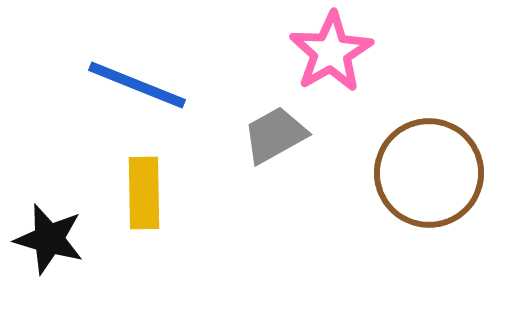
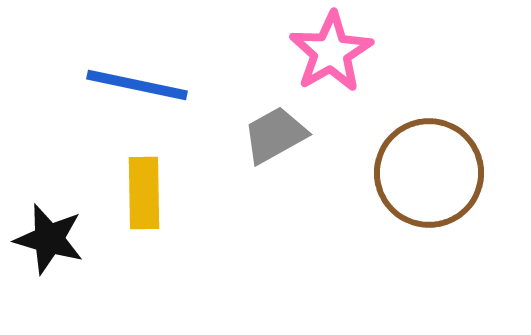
blue line: rotated 10 degrees counterclockwise
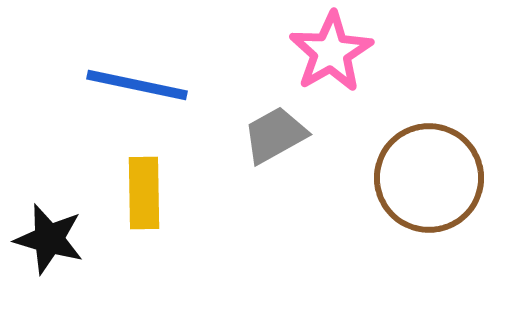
brown circle: moved 5 px down
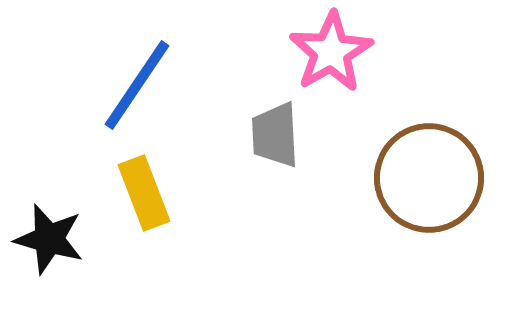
blue line: rotated 68 degrees counterclockwise
gray trapezoid: rotated 64 degrees counterclockwise
yellow rectangle: rotated 20 degrees counterclockwise
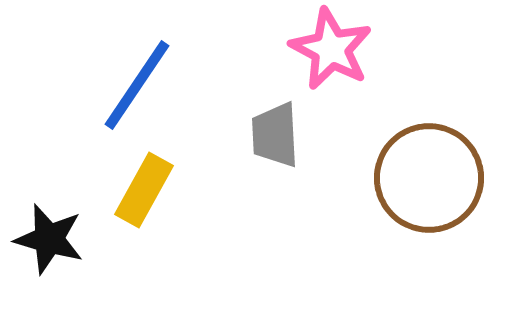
pink star: moved 3 px up; rotated 14 degrees counterclockwise
yellow rectangle: moved 3 px up; rotated 50 degrees clockwise
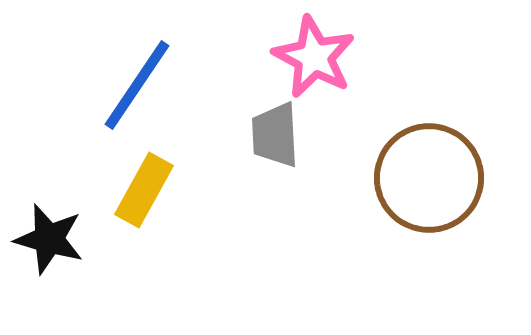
pink star: moved 17 px left, 8 px down
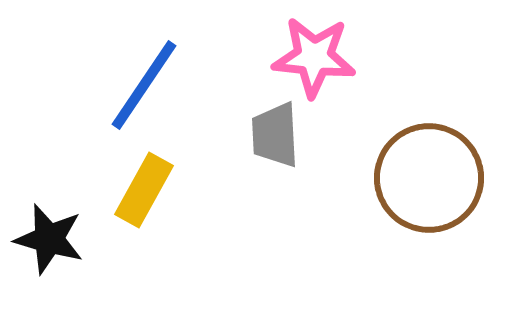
pink star: rotated 22 degrees counterclockwise
blue line: moved 7 px right
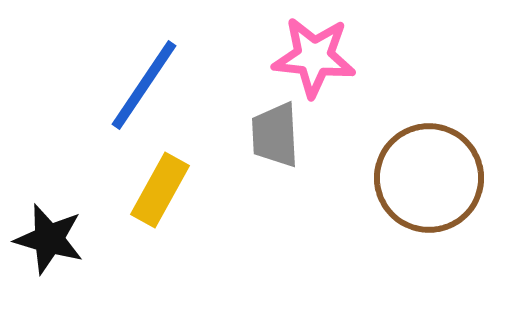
yellow rectangle: moved 16 px right
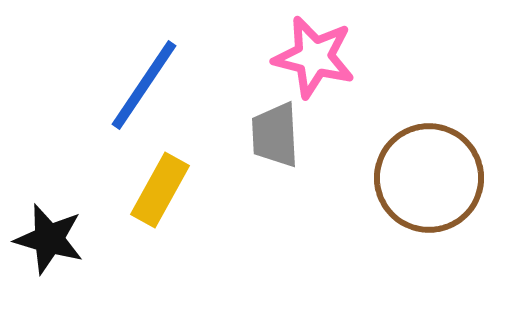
pink star: rotated 8 degrees clockwise
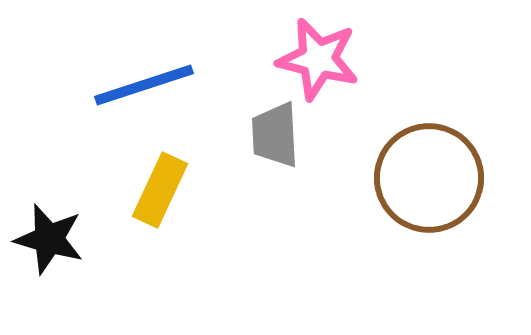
pink star: moved 4 px right, 2 px down
blue line: rotated 38 degrees clockwise
yellow rectangle: rotated 4 degrees counterclockwise
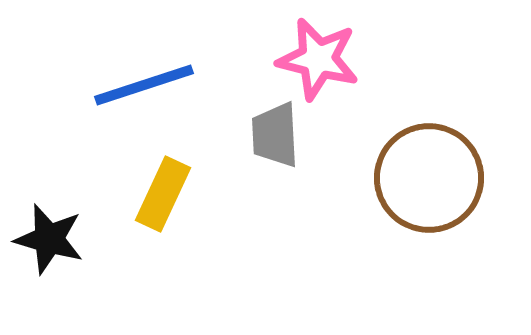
yellow rectangle: moved 3 px right, 4 px down
